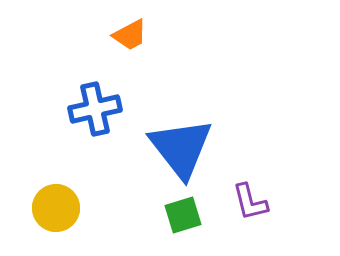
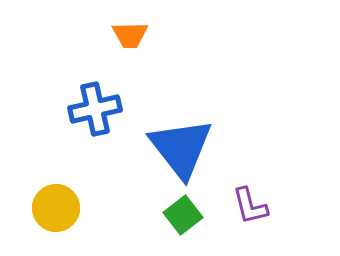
orange trapezoid: rotated 27 degrees clockwise
purple L-shape: moved 4 px down
green square: rotated 21 degrees counterclockwise
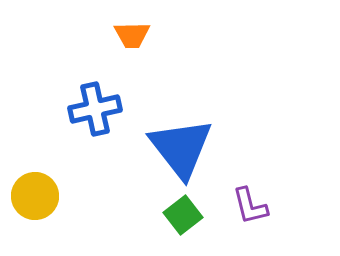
orange trapezoid: moved 2 px right
yellow circle: moved 21 px left, 12 px up
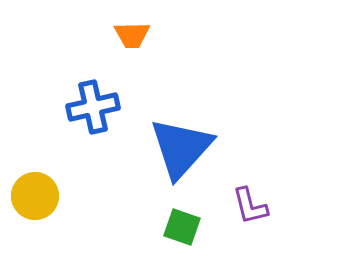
blue cross: moved 2 px left, 2 px up
blue triangle: rotated 20 degrees clockwise
green square: moved 1 px left, 12 px down; rotated 33 degrees counterclockwise
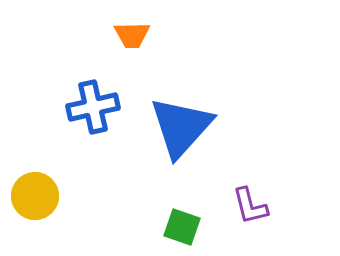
blue triangle: moved 21 px up
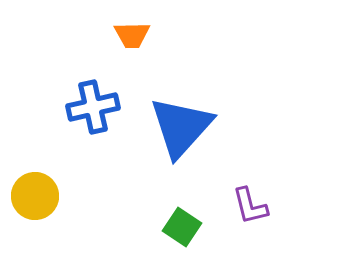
green square: rotated 15 degrees clockwise
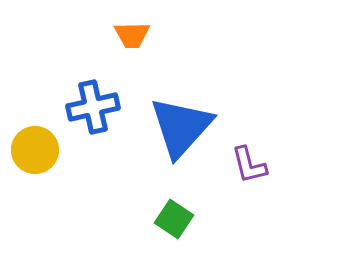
yellow circle: moved 46 px up
purple L-shape: moved 1 px left, 41 px up
green square: moved 8 px left, 8 px up
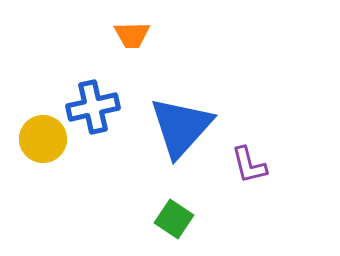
yellow circle: moved 8 px right, 11 px up
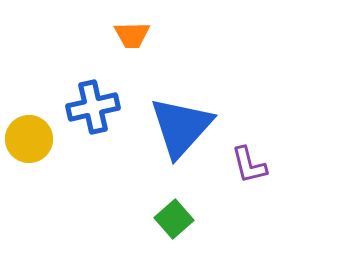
yellow circle: moved 14 px left
green square: rotated 15 degrees clockwise
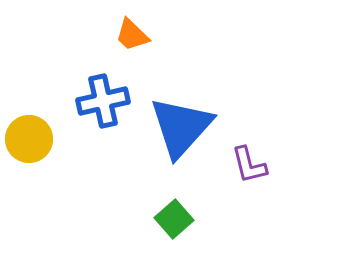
orange trapezoid: rotated 45 degrees clockwise
blue cross: moved 10 px right, 6 px up
